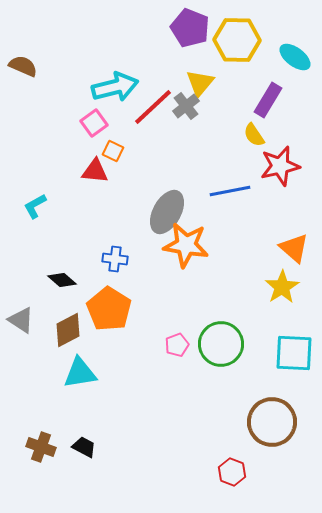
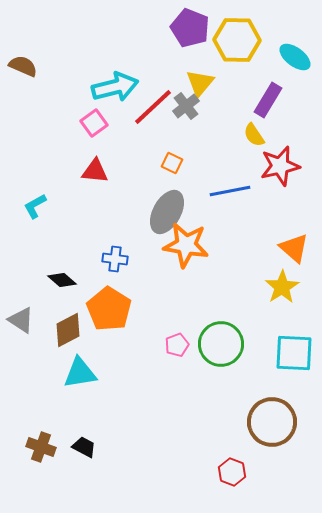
orange square: moved 59 px right, 12 px down
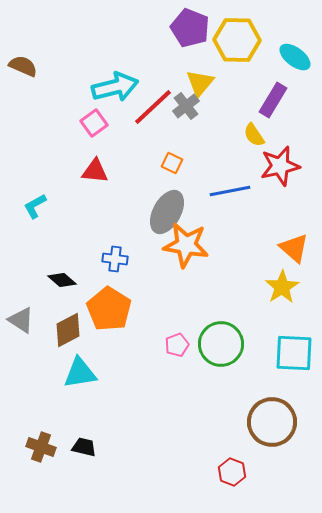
purple rectangle: moved 5 px right
black trapezoid: rotated 15 degrees counterclockwise
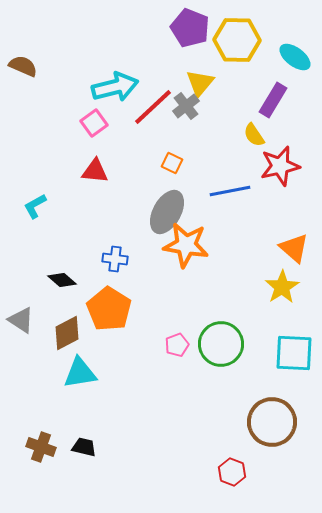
brown diamond: moved 1 px left, 3 px down
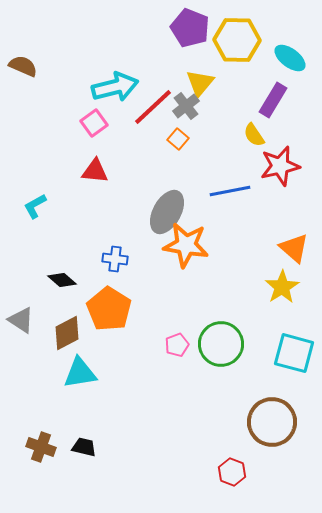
cyan ellipse: moved 5 px left, 1 px down
orange square: moved 6 px right, 24 px up; rotated 15 degrees clockwise
cyan square: rotated 12 degrees clockwise
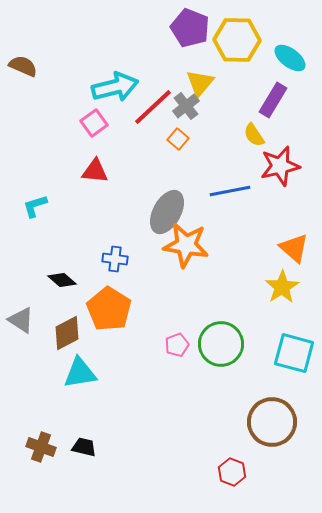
cyan L-shape: rotated 12 degrees clockwise
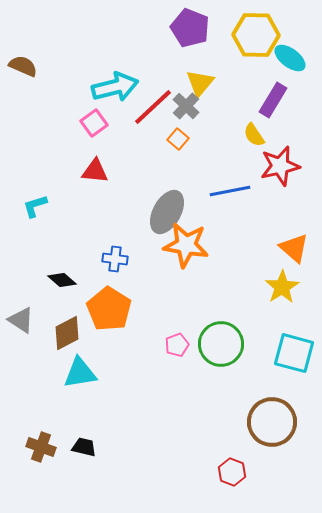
yellow hexagon: moved 19 px right, 5 px up
gray cross: rotated 8 degrees counterclockwise
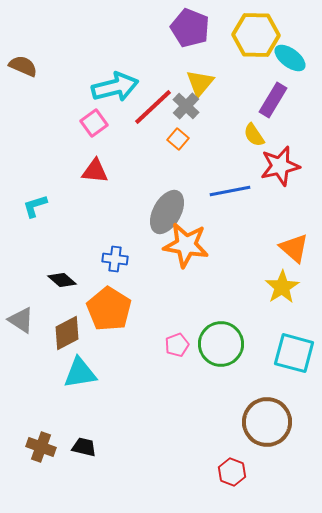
brown circle: moved 5 px left
